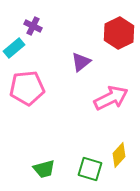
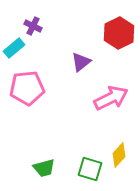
green trapezoid: moved 1 px up
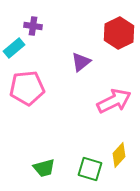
purple cross: rotated 18 degrees counterclockwise
pink arrow: moved 3 px right, 3 px down
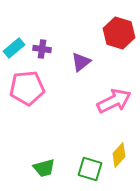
purple cross: moved 9 px right, 23 px down
red hexagon: rotated 16 degrees counterclockwise
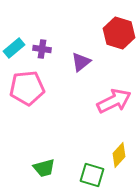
green square: moved 2 px right, 6 px down
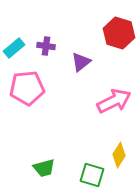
purple cross: moved 4 px right, 3 px up
yellow diamond: rotated 10 degrees counterclockwise
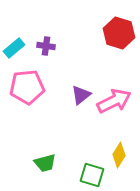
purple triangle: moved 33 px down
pink pentagon: moved 1 px up
green trapezoid: moved 1 px right, 5 px up
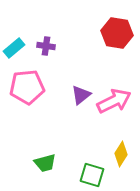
red hexagon: moved 2 px left; rotated 8 degrees counterclockwise
yellow diamond: moved 2 px right, 1 px up
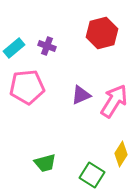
red hexagon: moved 15 px left; rotated 24 degrees counterclockwise
purple cross: moved 1 px right; rotated 12 degrees clockwise
purple triangle: rotated 15 degrees clockwise
pink arrow: rotated 32 degrees counterclockwise
green square: rotated 15 degrees clockwise
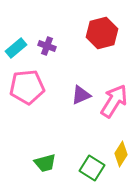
cyan rectangle: moved 2 px right
green square: moved 7 px up
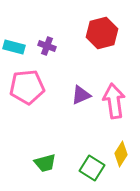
cyan rectangle: moved 2 px left, 1 px up; rotated 55 degrees clockwise
pink arrow: rotated 40 degrees counterclockwise
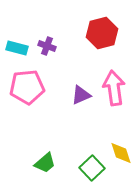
cyan rectangle: moved 3 px right, 1 px down
pink arrow: moved 13 px up
yellow diamond: moved 1 px up; rotated 50 degrees counterclockwise
green trapezoid: rotated 25 degrees counterclockwise
green square: rotated 15 degrees clockwise
